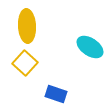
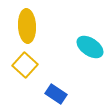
yellow square: moved 2 px down
blue rectangle: rotated 15 degrees clockwise
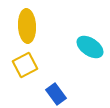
yellow square: rotated 20 degrees clockwise
blue rectangle: rotated 20 degrees clockwise
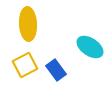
yellow ellipse: moved 1 px right, 2 px up
blue rectangle: moved 24 px up
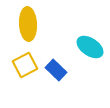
blue rectangle: rotated 10 degrees counterclockwise
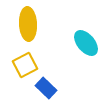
cyan ellipse: moved 4 px left, 4 px up; rotated 16 degrees clockwise
blue rectangle: moved 10 px left, 18 px down
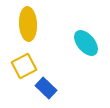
yellow square: moved 1 px left, 1 px down
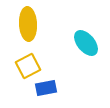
yellow square: moved 4 px right
blue rectangle: rotated 55 degrees counterclockwise
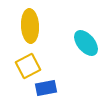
yellow ellipse: moved 2 px right, 2 px down
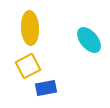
yellow ellipse: moved 2 px down
cyan ellipse: moved 3 px right, 3 px up
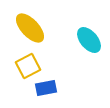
yellow ellipse: rotated 40 degrees counterclockwise
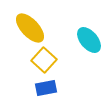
yellow square: moved 16 px right, 6 px up; rotated 20 degrees counterclockwise
